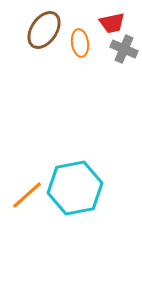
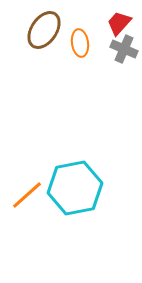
red trapezoid: moved 7 px right; rotated 144 degrees clockwise
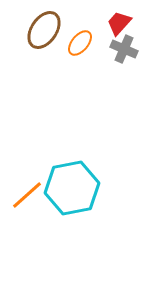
orange ellipse: rotated 48 degrees clockwise
cyan hexagon: moved 3 px left
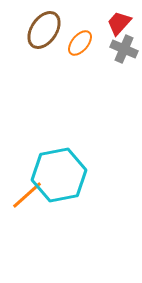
cyan hexagon: moved 13 px left, 13 px up
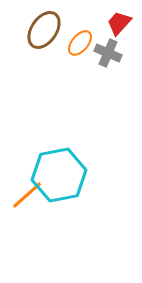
gray cross: moved 16 px left, 4 px down
